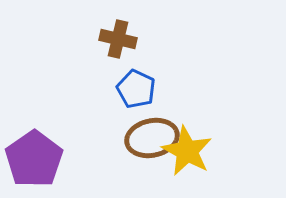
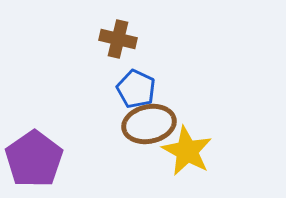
brown ellipse: moved 3 px left, 14 px up
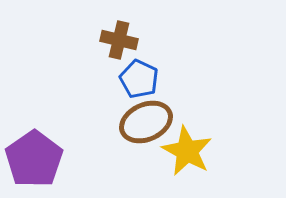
brown cross: moved 1 px right, 1 px down
blue pentagon: moved 3 px right, 10 px up
brown ellipse: moved 3 px left, 2 px up; rotated 12 degrees counterclockwise
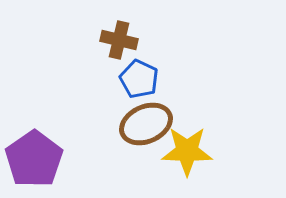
brown ellipse: moved 2 px down
yellow star: rotated 27 degrees counterclockwise
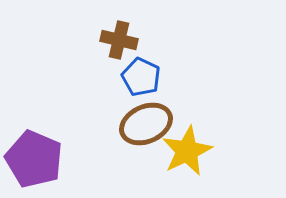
blue pentagon: moved 2 px right, 2 px up
yellow star: rotated 27 degrees counterclockwise
purple pentagon: rotated 14 degrees counterclockwise
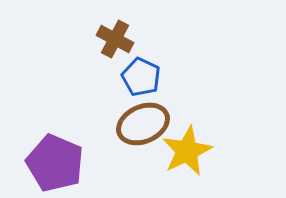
brown cross: moved 4 px left, 1 px up; rotated 15 degrees clockwise
brown ellipse: moved 3 px left
purple pentagon: moved 21 px right, 4 px down
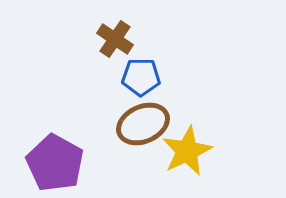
brown cross: rotated 6 degrees clockwise
blue pentagon: rotated 24 degrees counterclockwise
purple pentagon: rotated 6 degrees clockwise
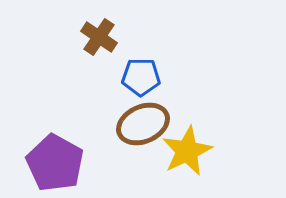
brown cross: moved 16 px left, 2 px up
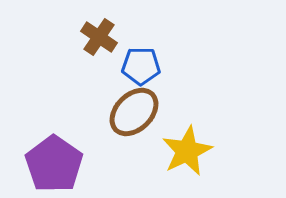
blue pentagon: moved 11 px up
brown ellipse: moved 9 px left, 12 px up; rotated 21 degrees counterclockwise
purple pentagon: moved 1 px left, 1 px down; rotated 6 degrees clockwise
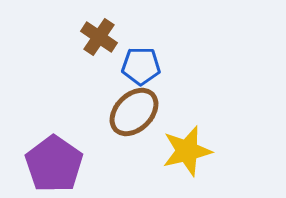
yellow star: rotated 12 degrees clockwise
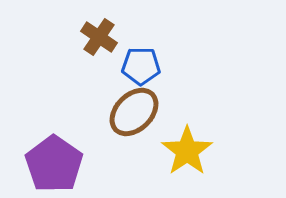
yellow star: rotated 21 degrees counterclockwise
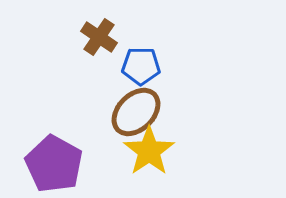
brown ellipse: moved 2 px right
yellow star: moved 38 px left
purple pentagon: rotated 6 degrees counterclockwise
